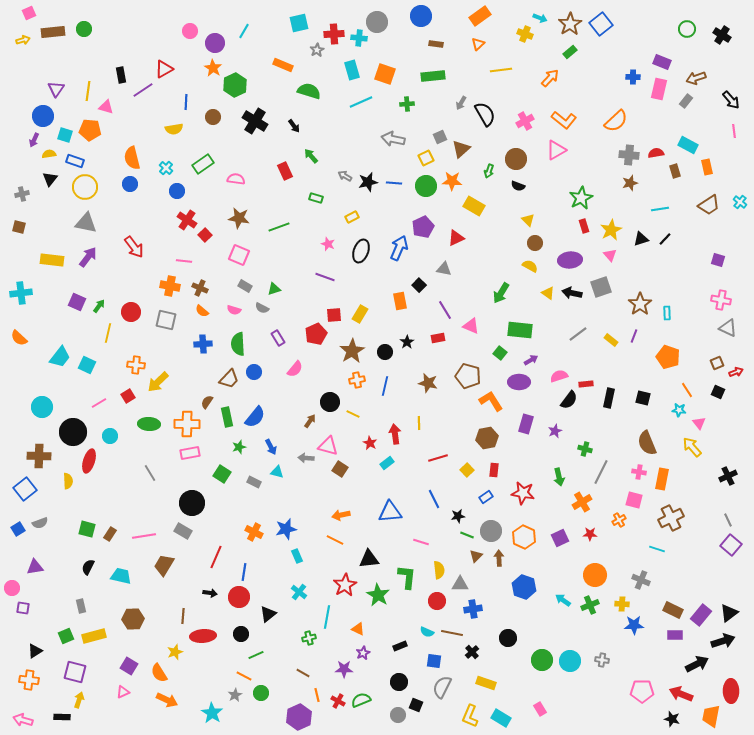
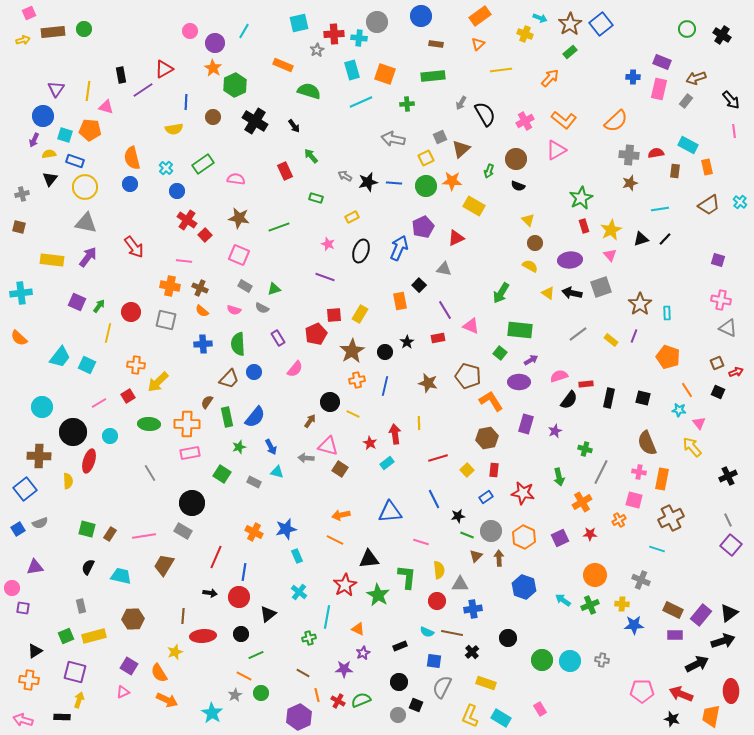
brown rectangle at (675, 171): rotated 24 degrees clockwise
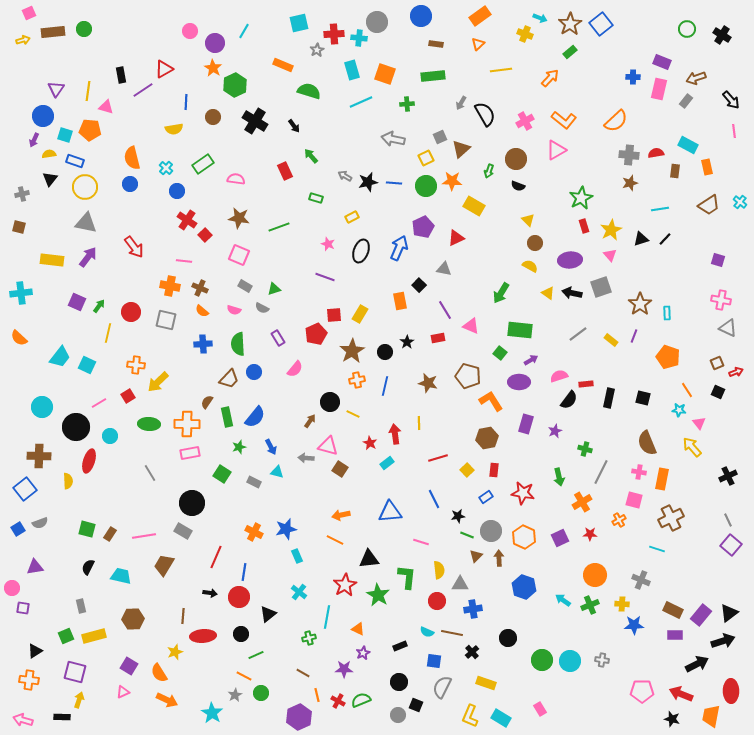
black circle at (73, 432): moved 3 px right, 5 px up
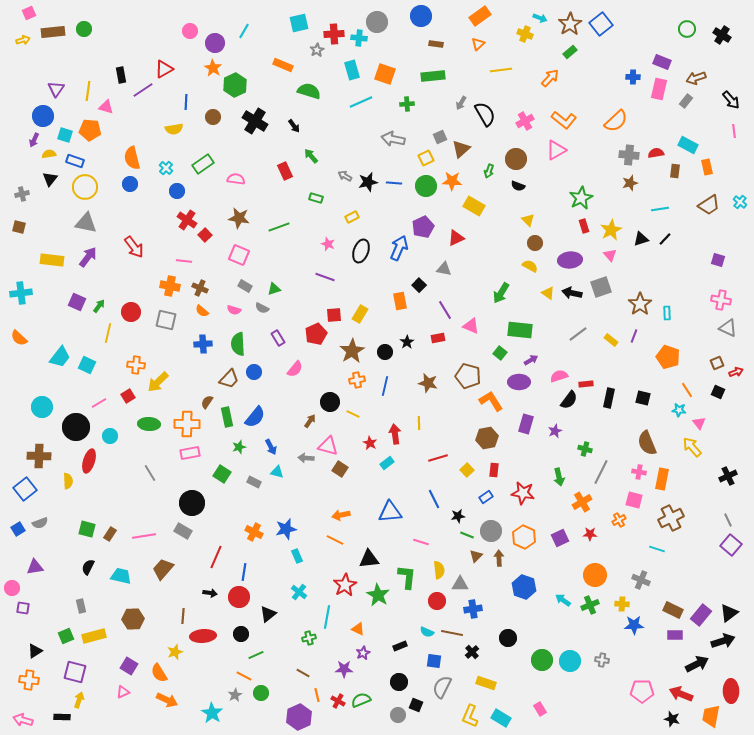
brown trapezoid at (164, 565): moved 1 px left, 4 px down; rotated 10 degrees clockwise
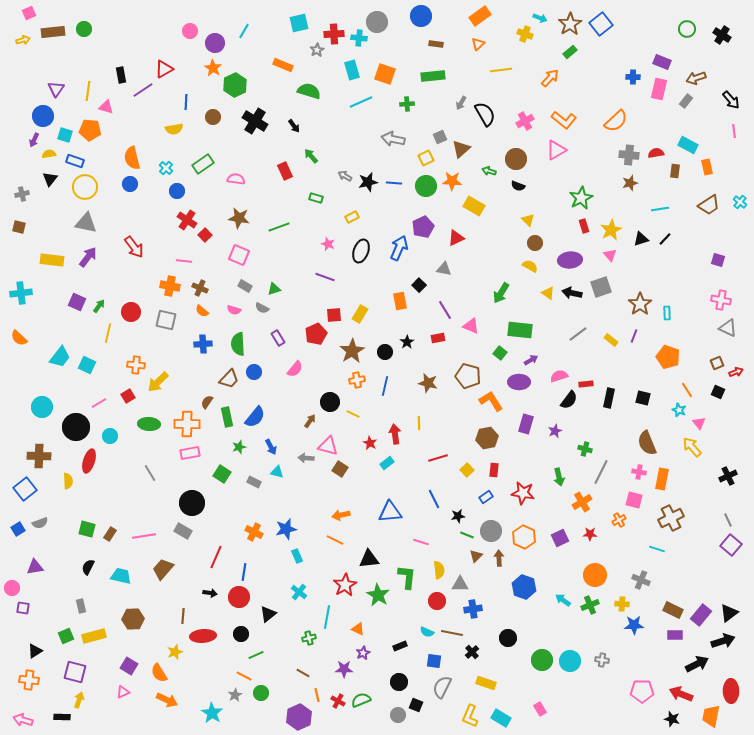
green arrow at (489, 171): rotated 88 degrees clockwise
cyan star at (679, 410): rotated 16 degrees clockwise
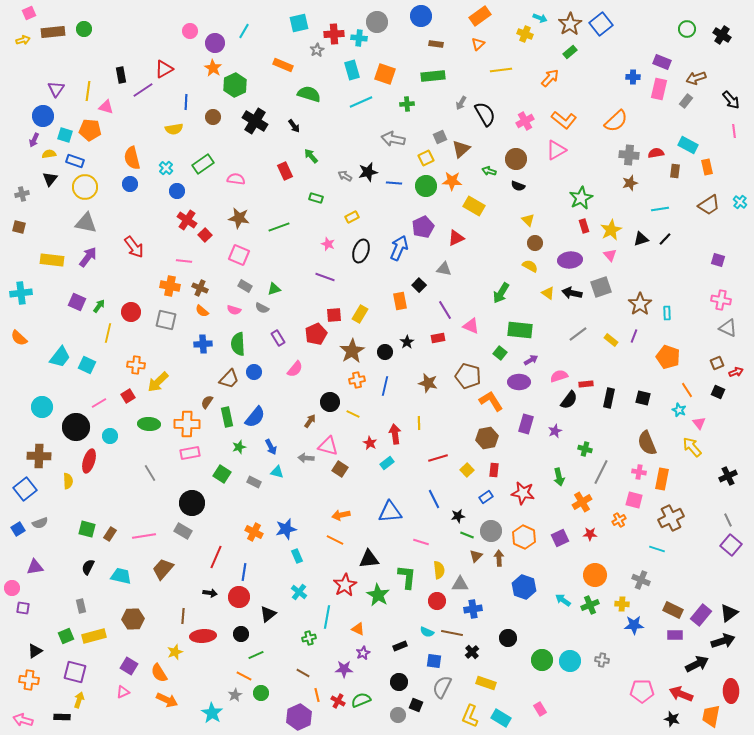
green semicircle at (309, 91): moved 3 px down
black star at (368, 182): moved 10 px up
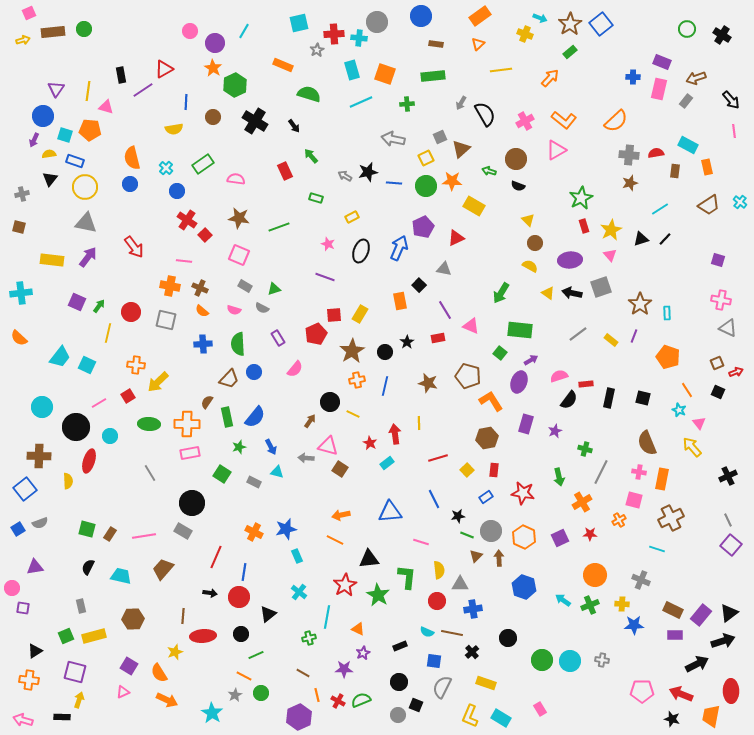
cyan line at (660, 209): rotated 24 degrees counterclockwise
purple ellipse at (519, 382): rotated 70 degrees counterclockwise
